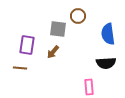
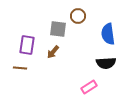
pink rectangle: rotated 63 degrees clockwise
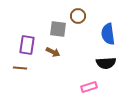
brown arrow: rotated 104 degrees counterclockwise
pink rectangle: rotated 14 degrees clockwise
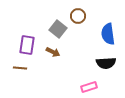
gray square: rotated 30 degrees clockwise
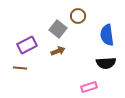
blue semicircle: moved 1 px left, 1 px down
purple rectangle: rotated 54 degrees clockwise
brown arrow: moved 5 px right, 1 px up; rotated 48 degrees counterclockwise
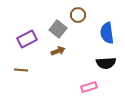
brown circle: moved 1 px up
blue semicircle: moved 2 px up
purple rectangle: moved 6 px up
brown line: moved 1 px right, 2 px down
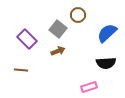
blue semicircle: rotated 55 degrees clockwise
purple rectangle: rotated 72 degrees clockwise
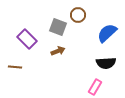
gray square: moved 2 px up; rotated 18 degrees counterclockwise
brown line: moved 6 px left, 3 px up
pink rectangle: moved 6 px right; rotated 42 degrees counterclockwise
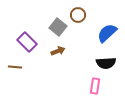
gray square: rotated 18 degrees clockwise
purple rectangle: moved 3 px down
pink rectangle: moved 1 px up; rotated 21 degrees counterclockwise
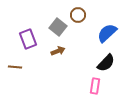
purple rectangle: moved 1 px right, 3 px up; rotated 24 degrees clockwise
black semicircle: rotated 42 degrees counterclockwise
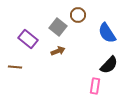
blue semicircle: rotated 80 degrees counterclockwise
purple rectangle: rotated 30 degrees counterclockwise
black semicircle: moved 3 px right, 2 px down
